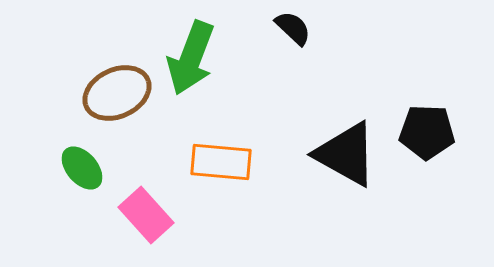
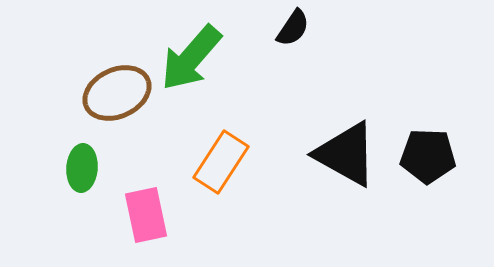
black semicircle: rotated 81 degrees clockwise
green arrow: rotated 20 degrees clockwise
black pentagon: moved 1 px right, 24 px down
orange rectangle: rotated 62 degrees counterclockwise
green ellipse: rotated 45 degrees clockwise
pink rectangle: rotated 30 degrees clockwise
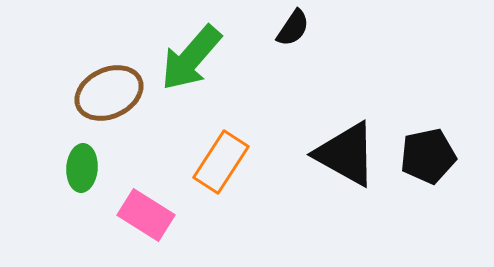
brown ellipse: moved 8 px left
black pentagon: rotated 14 degrees counterclockwise
pink rectangle: rotated 46 degrees counterclockwise
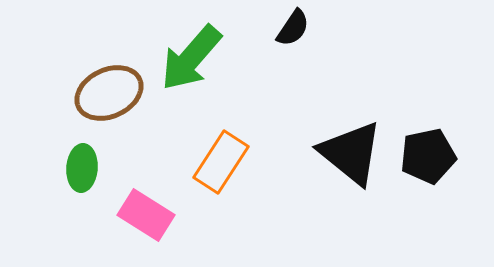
black triangle: moved 5 px right, 1 px up; rotated 10 degrees clockwise
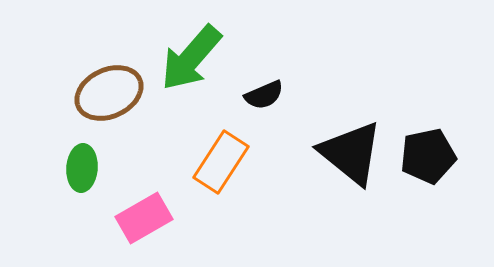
black semicircle: moved 29 px left, 67 px down; rotated 33 degrees clockwise
pink rectangle: moved 2 px left, 3 px down; rotated 62 degrees counterclockwise
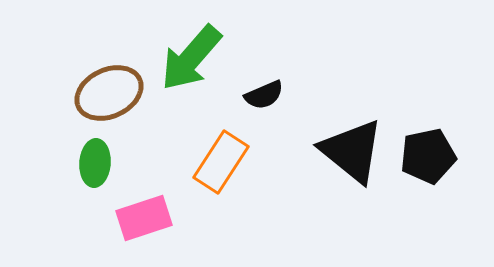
black triangle: moved 1 px right, 2 px up
green ellipse: moved 13 px right, 5 px up
pink rectangle: rotated 12 degrees clockwise
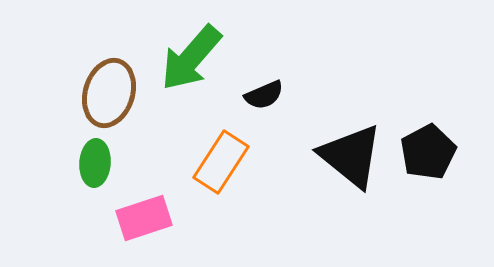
brown ellipse: rotated 48 degrees counterclockwise
black triangle: moved 1 px left, 5 px down
black pentagon: moved 4 px up; rotated 16 degrees counterclockwise
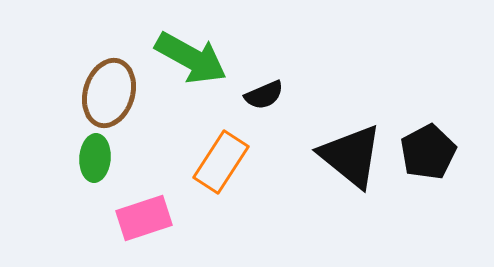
green arrow: rotated 102 degrees counterclockwise
green ellipse: moved 5 px up
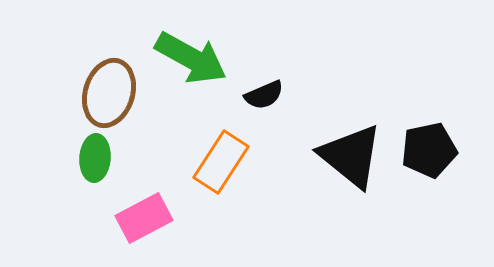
black pentagon: moved 1 px right, 2 px up; rotated 16 degrees clockwise
pink rectangle: rotated 10 degrees counterclockwise
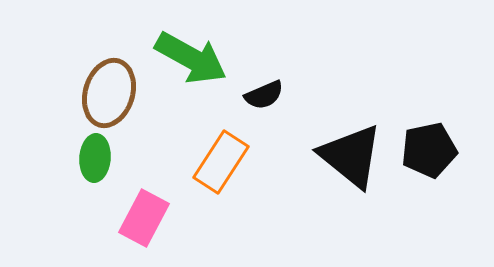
pink rectangle: rotated 34 degrees counterclockwise
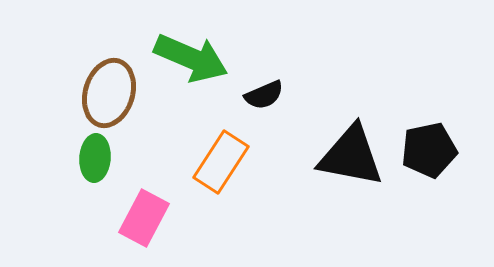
green arrow: rotated 6 degrees counterclockwise
black triangle: rotated 28 degrees counterclockwise
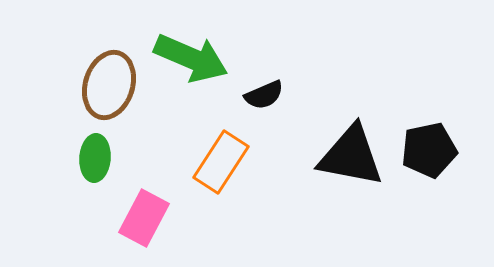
brown ellipse: moved 8 px up
